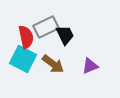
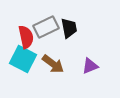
black trapezoid: moved 4 px right, 7 px up; rotated 15 degrees clockwise
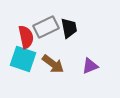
cyan square: rotated 8 degrees counterclockwise
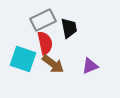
gray rectangle: moved 3 px left, 7 px up
red semicircle: moved 19 px right, 6 px down
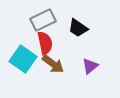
black trapezoid: moved 9 px right; rotated 135 degrees clockwise
cyan square: rotated 16 degrees clockwise
purple triangle: rotated 18 degrees counterclockwise
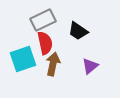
black trapezoid: moved 3 px down
cyan square: rotated 36 degrees clockwise
brown arrow: rotated 115 degrees counterclockwise
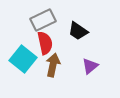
cyan square: rotated 32 degrees counterclockwise
brown arrow: moved 1 px down
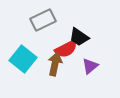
black trapezoid: moved 1 px right, 6 px down
red semicircle: moved 21 px right, 6 px down; rotated 75 degrees clockwise
brown arrow: moved 2 px right, 1 px up
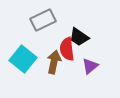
red semicircle: moved 1 px right; rotated 110 degrees clockwise
brown arrow: moved 1 px left, 2 px up
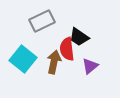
gray rectangle: moved 1 px left, 1 px down
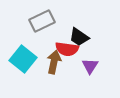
red semicircle: rotated 75 degrees counterclockwise
purple triangle: rotated 18 degrees counterclockwise
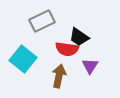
brown arrow: moved 5 px right, 14 px down
